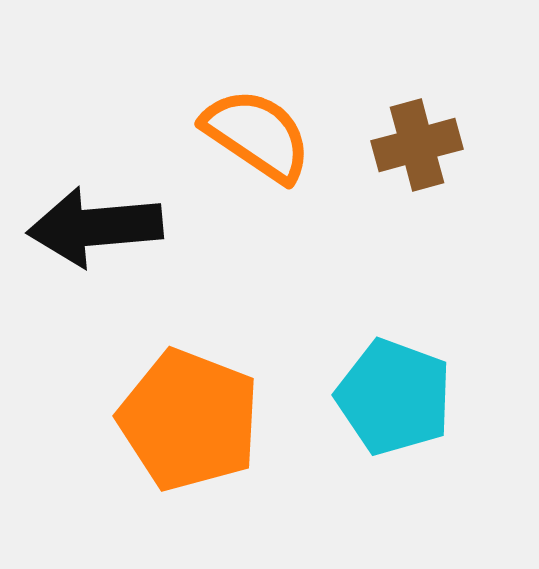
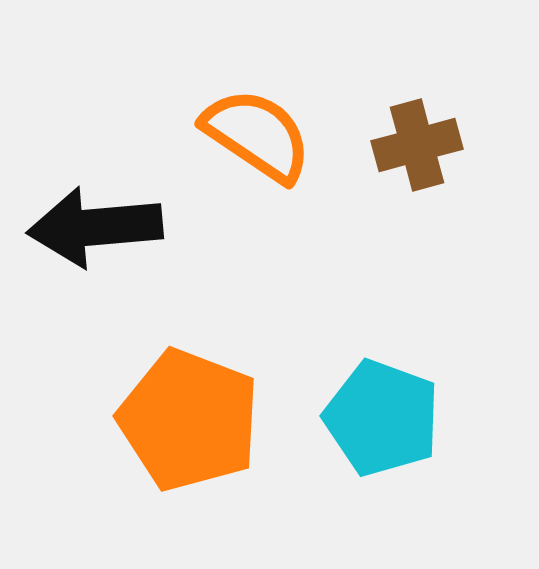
cyan pentagon: moved 12 px left, 21 px down
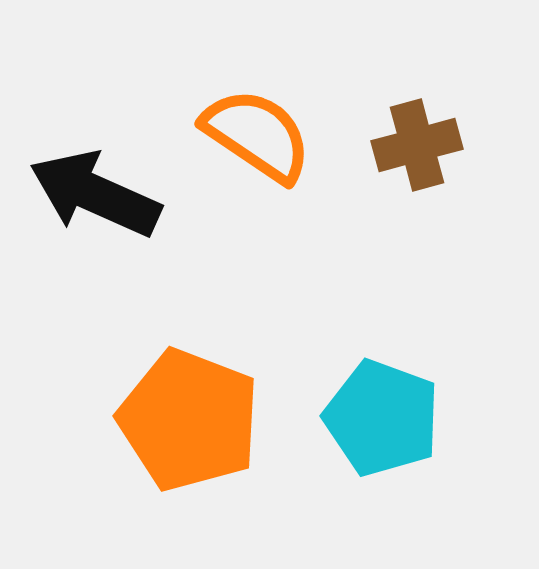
black arrow: moved 33 px up; rotated 29 degrees clockwise
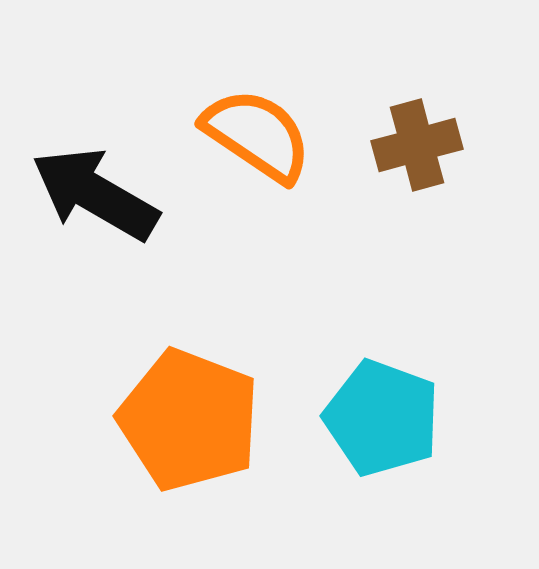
black arrow: rotated 6 degrees clockwise
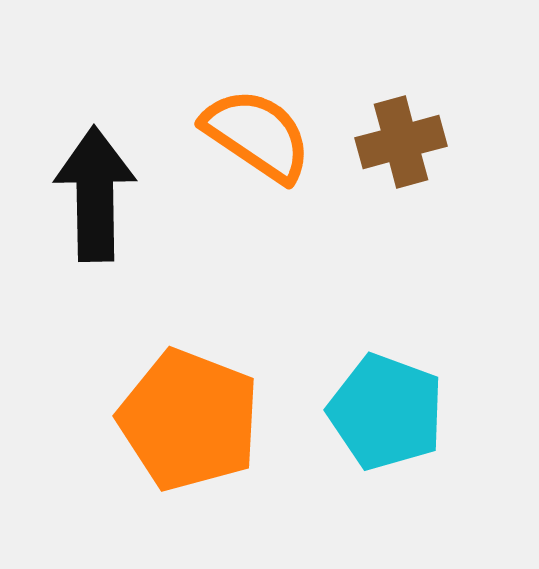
brown cross: moved 16 px left, 3 px up
black arrow: rotated 59 degrees clockwise
cyan pentagon: moved 4 px right, 6 px up
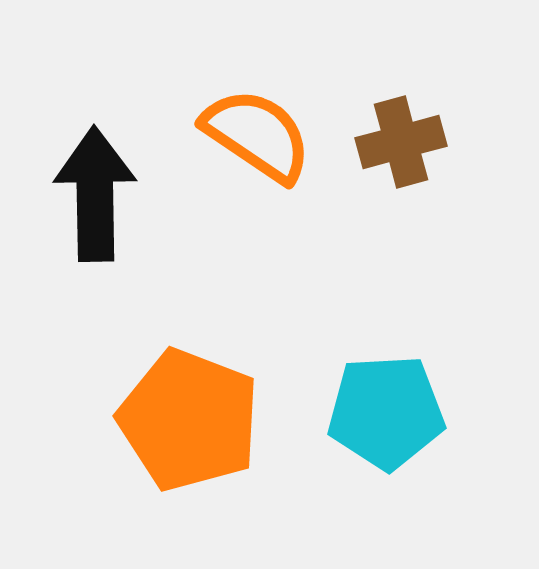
cyan pentagon: rotated 23 degrees counterclockwise
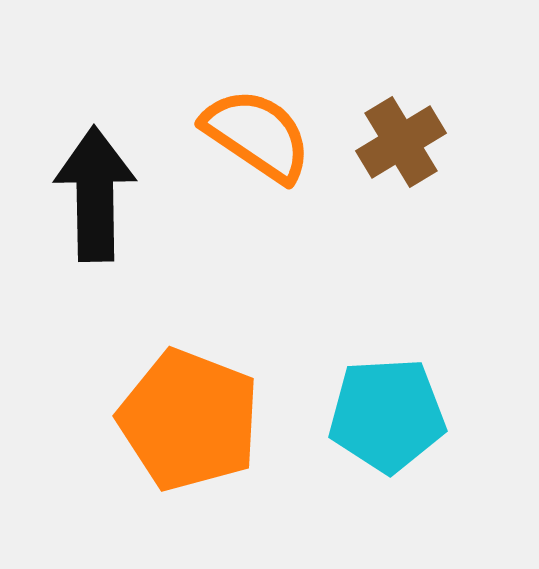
brown cross: rotated 16 degrees counterclockwise
cyan pentagon: moved 1 px right, 3 px down
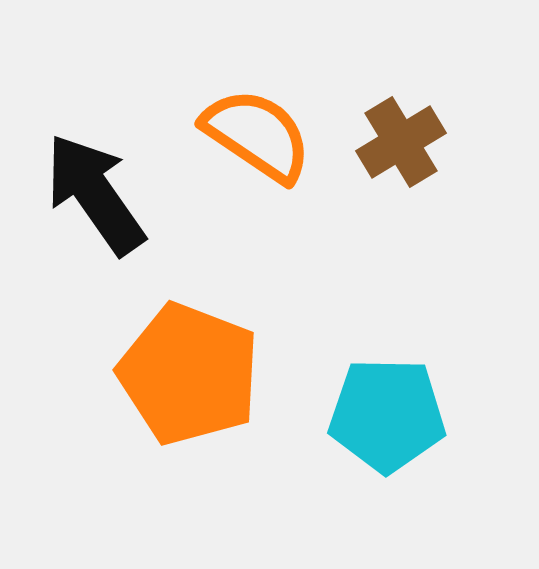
black arrow: rotated 34 degrees counterclockwise
cyan pentagon: rotated 4 degrees clockwise
orange pentagon: moved 46 px up
